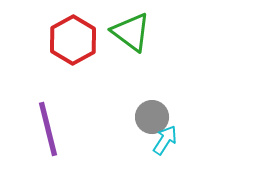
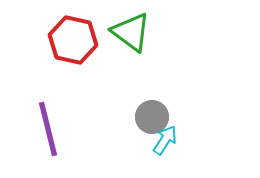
red hexagon: rotated 18 degrees counterclockwise
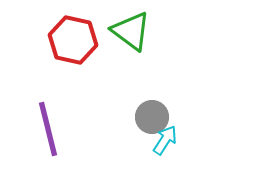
green triangle: moved 1 px up
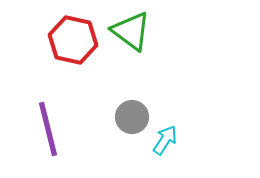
gray circle: moved 20 px left
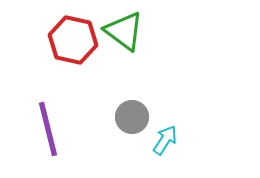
green triangle: moved 7 px left
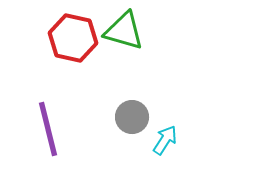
green triangle: rotated 21 degrees counterclockwise
red hexagon: moved 2 px up
